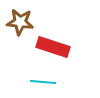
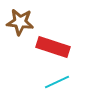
cyan line: moved 14 px right; rotated 30 degrees counterclockwise
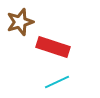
brown star: rotated 24 degrees counterclockwise
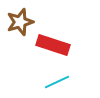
red rectangle: moved 2 px up
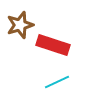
brown star: moved 3 px down
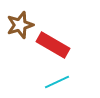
red rectangle: rotated 12 degrees clockwise
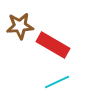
brown star: moved 1 px down; rotated 12 degrees clockwise
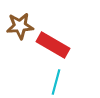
cyan line: moved 1 px left; rotated 50 degrees counterclockwise
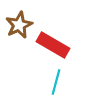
brown star: moved 1 px left, 1 px up; rotated 20 degrees counterclockwise
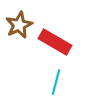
red rectangle: moved 2 px right, 3 px up
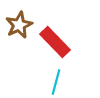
red rectangle: rotated 16 degrees clockwise
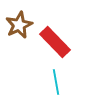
cyan line: rotated 25 degrees counterclockwise
